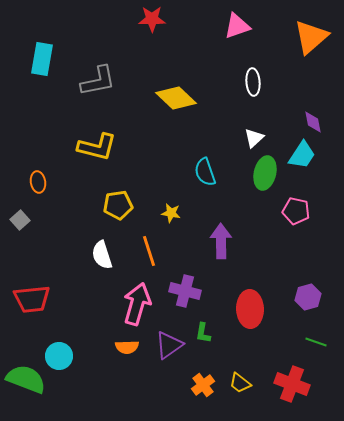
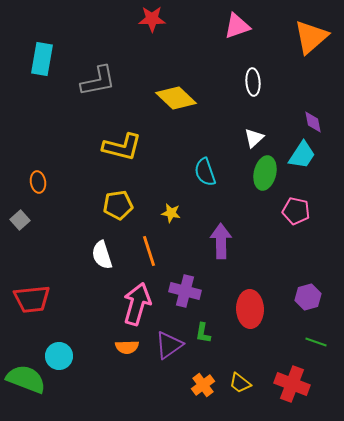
yellow L-shape: moved 25 px right
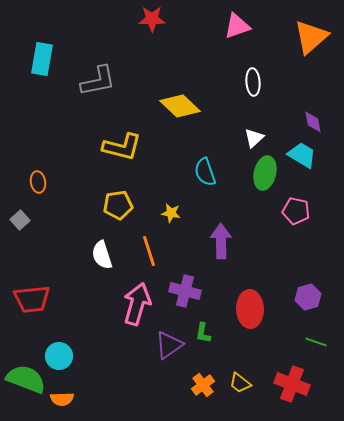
yellow diamond: moved 4 px right, 8 px down
cyan trapezoid: rotated 92 degrees counterclockwise
orange semicircle: moved 65 px left, 52 px down
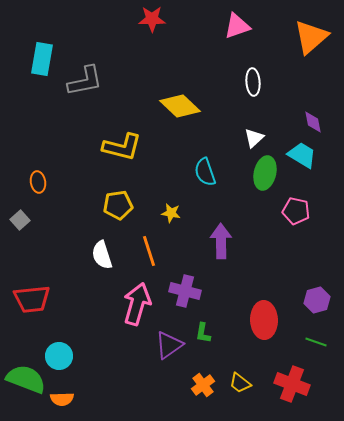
gray L-shape: moved 13 px left
purple hexagon: moved 9 px right, 3 px down
red ellipse: moved 14 px right, 11 px down
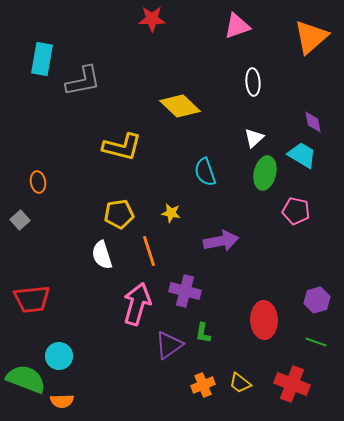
gray L-shape: moved 2 px left
yellow pentagon: moved 1 px right, 9 px down
purple arrow: rotated 80 degrees clockwise
orange cross: rotated 15 degrees clockwise
orange semicircle: moved 2 px down
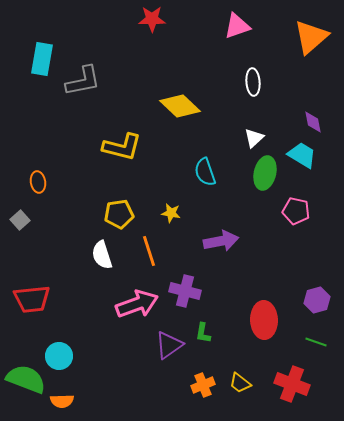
pink arrow: rotated 54 degrees clockwise
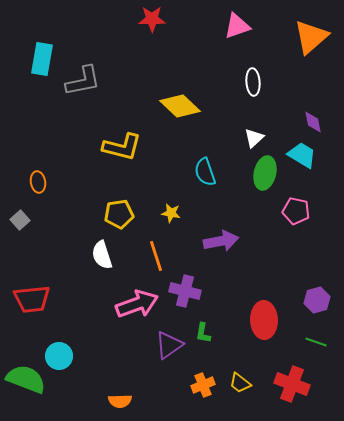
orange line: moved 7 px right, 5 px down
orange semicircle: moved 58 px right
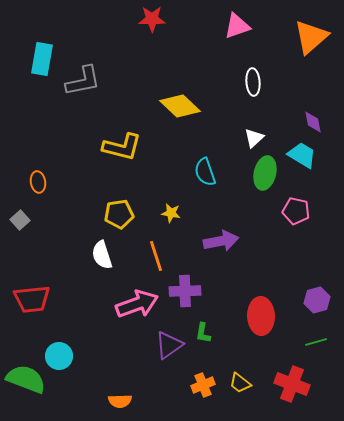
purple cross: rotated 16 degrees counterclockwise
red ellipse: moved 3 px left, 4 px up
green line: rotated 35 degrees counterclockwise
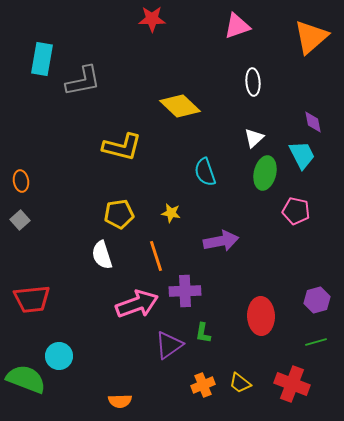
cyan trapezoid: rotated 32 degrees clockwise
orange ellipse: moved 17 px left, 1 px up
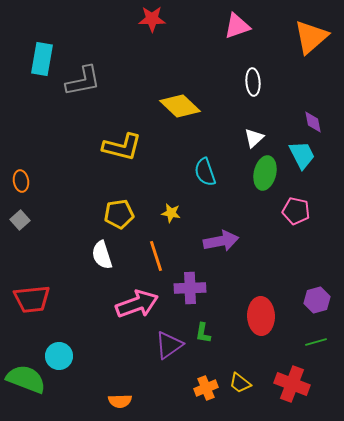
purple cross: moved 5 px right, 3 px up
orange cross: moved 3 px right, 3 px down
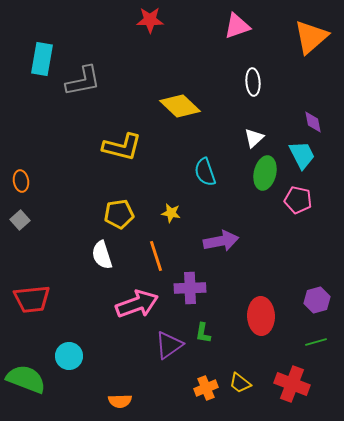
red star: moved 2 px left, 1 px down
pink pentagon: moved 2 px right, 11 px up
cyan circle: moved 10 px right
